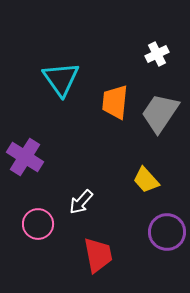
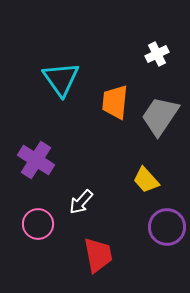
gray trapezoid: moved 3 px down
purple cross: moved 11 px right, 3 px down
purple circle: moved 5 px up
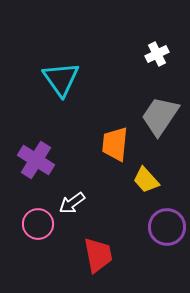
orange trapezoid: moved 42 px down
white arrow: moved 9 px left, 1 px down; rotated 12 degrees clockwise
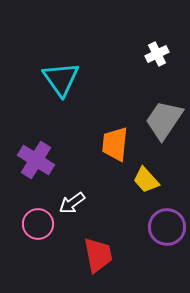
gray trapezoid: moved 4 px right, 4 px down
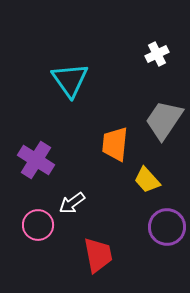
cyan triangle: moved 9 px right, 1 px down
yellow trapezoid: moved 1 px right
pink circle: moved 1 px down
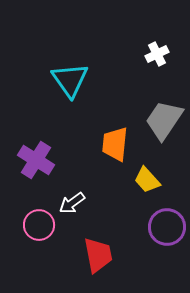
pink circle: moved 1 px right
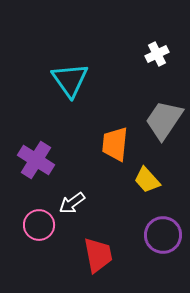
purple circle: moved 4 px left, 8 px down
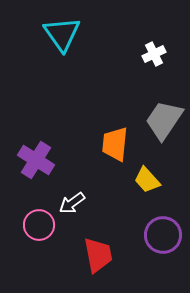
white cross: moved 3 px left
cyan triangle: moved 8 px left, 46 px up
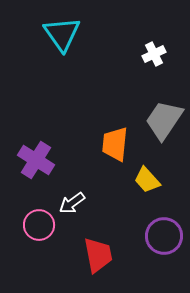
purple circle: moved 1 px right, 1 px down
